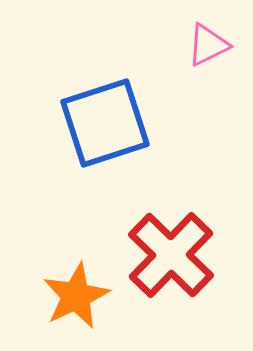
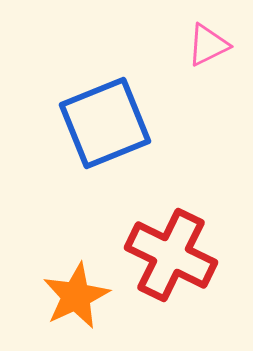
blue square: rotated 4 degrees counterclockwise
red cross: rotated 18 degrees counterclockwise
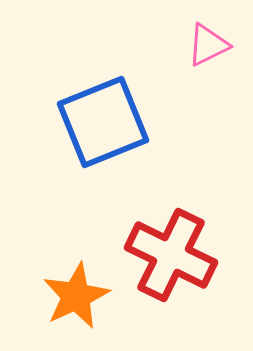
blue square: moved 2 px left, 1 px up
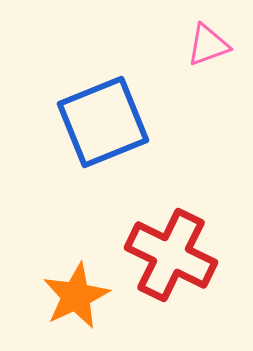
pink triangle: rotated 6 degrees clockwise
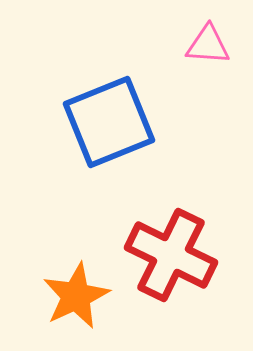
pink triangle: rotated 24 degrees clockwise
blue square: moved 6 px right
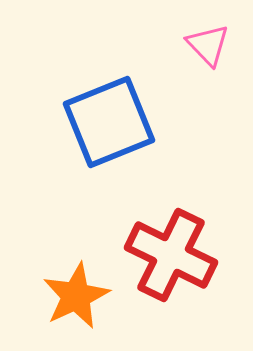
pink triangle: rotated 42 degrees clockwise
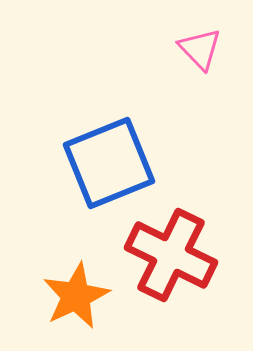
pink triangle: moved 8 px left, 4 px down
blue square: moved 41 px down
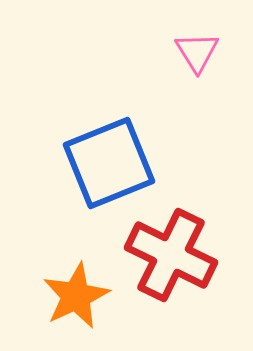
pink triangle: moved 3 px left, 3 px down; rotated 12 degrees clockwise
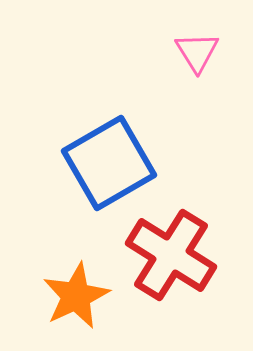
blue square: rotated 8 degrees counterclockwise
red cross: rotated 6 degrees clockwise
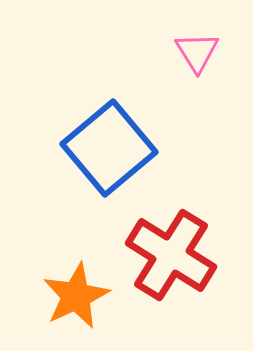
blue square: moved 15 px up; rotated 10 degrees counterclockwise
